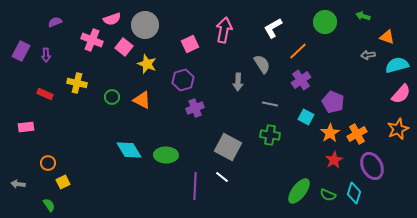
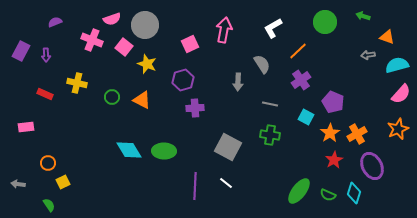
purple cross at (195, 108): rotated 18 degrees clockwise
green ellipse at (166, 155): moved 2 px left, 4 px up
white line at (222, 177): moved 4 px right, 6 px down
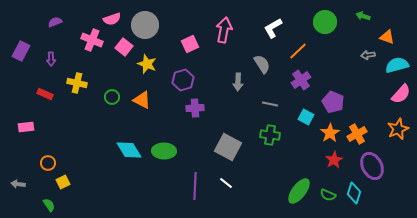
purple arrow at (46, 55): moved 5 px right, 4 px down
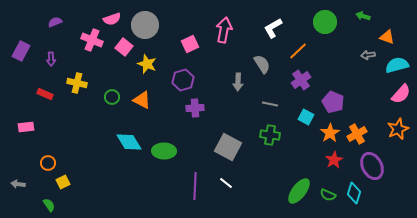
cyan diamond at (129, 150): moved 8 px up
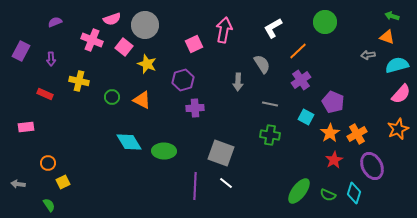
green arrow at (363, 16): moved 29 px right
pink square at (190, 44): moved 4 px right
yellow cross at (77, 83): moved 2 px right, 2 px up
gray square at (228, 147): moved 7 px left, 6 px down; rotated 8 degrees counterclockwise
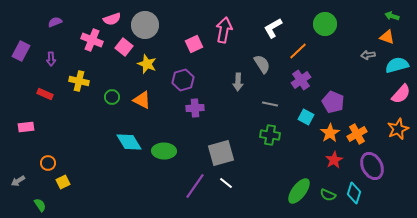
green circle at (325, 22): moved 2 px down
gray square at (221, 153): rotated 36 degrees counterclockwise
gray arrow at (18, 184): moved 3 px up; rotated 40 degrees counterclockwise
purple line at (195, 186): rotated 32 degrees clockwise
green semicircle at (49, 205): moved 9 px left
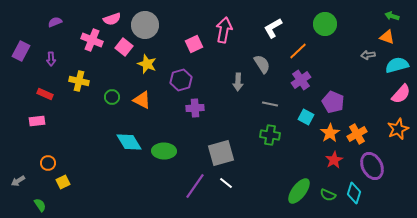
purple hexagon at (183, 80): moved 2 px left
pink rectangle at (26, 127): moved 11 px right, 6 px up
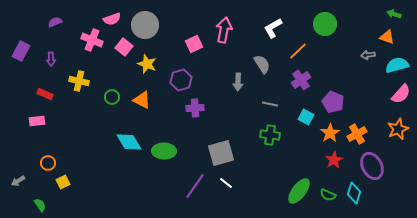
green arrow at (392, 16): moved 2 px right, 2 px up
